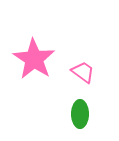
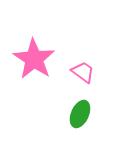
green ellipse: rotated 24 degrees clockwise
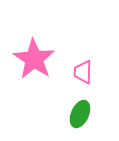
pink trapezoid: rotated 125 degrees counterclockwise
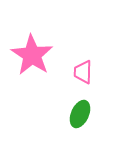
pink star: moved 2 px left, 4 px up
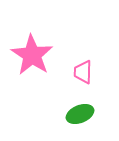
green ellipse: rotated 44 degrees clockwise
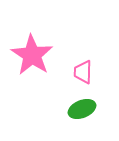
green ellipse: moved 2 px right, 5 px up
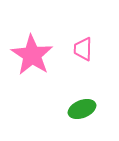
pink trapezoid: moved 23 px up
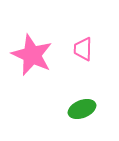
pink star: rotated 9 degrees counterclockwise
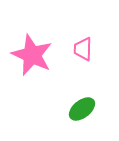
green ellipse: rotated 16 degrees counterclockwise
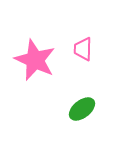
pink star: moved 3 px right, 5 px down
